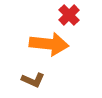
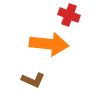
red cross: rotated 25 degrees counterclockwise
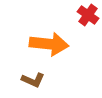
red cross: moved 19 px right; rotated 15 degrees clockwise
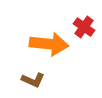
red cross: moved 4 px left, 12 px down
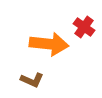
brown L-shape: moved 1 px left
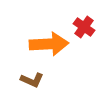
orange arrow: rotated 9 degrees counterclockwise
